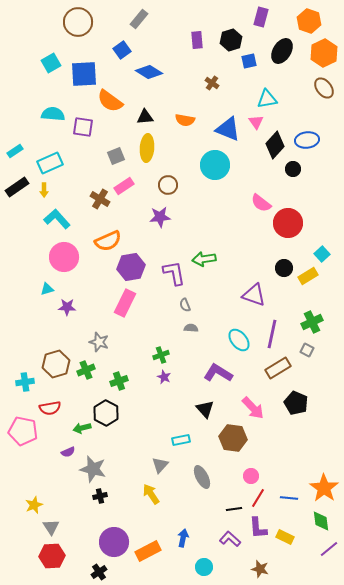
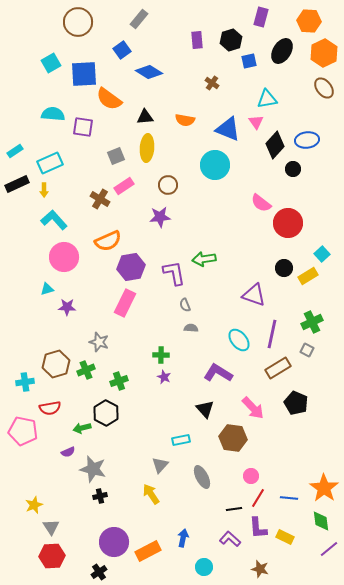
orange hexagon at (309, 21): rotated 15 degrees counterclockwise
orange semicircle at (110, 101): moved 1 px left, 2 px up
black rectangle at (17, 187): moved 3 px up; rotated 10 degrees clockwise
cyan L-shape at (57, 219): moved 3 px left, 1 px down
green cross at (161, 355): rotated 21 degrees clockwise
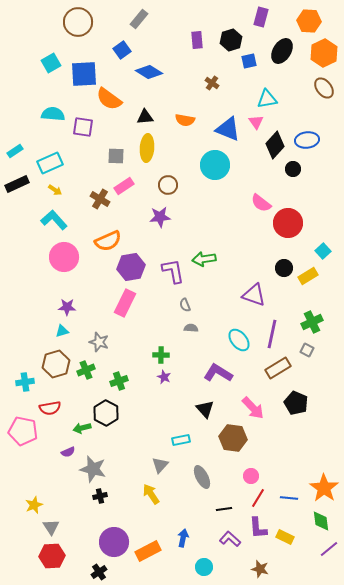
gray square at (116, 156): rotated 24 degrees clockwise
yellow arrow at (44, 190): moved 11 px right; rotated 56 degrees counterclockwise
cyan square at (322, 254): moved 1 px right, 3 px up
purple L-shape at (174, 273): moved 1 px left, 2 px up
cyan triangle at (47, 289): moved 15 px right, 42 px down
black line at (234, 509): moved 10 px left
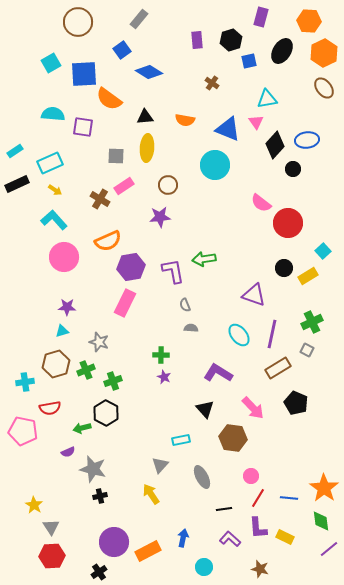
cyan ellipse at (239, 340): moved 5 px up
green cross at (119, 381): moved 6 px left
yellow star at (34, 505): rotated 18 degrees counterclockwise
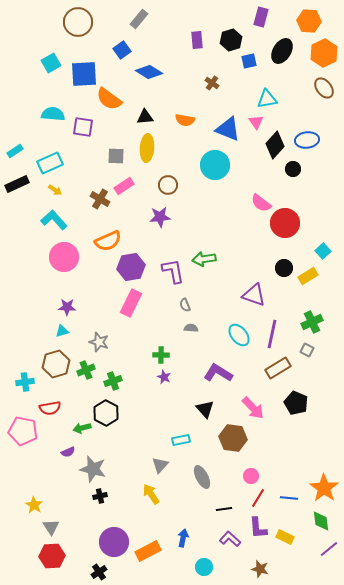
red circle at (288, 223): moved 3 px left
pink rectangle at (125, 303): moved 6 px right
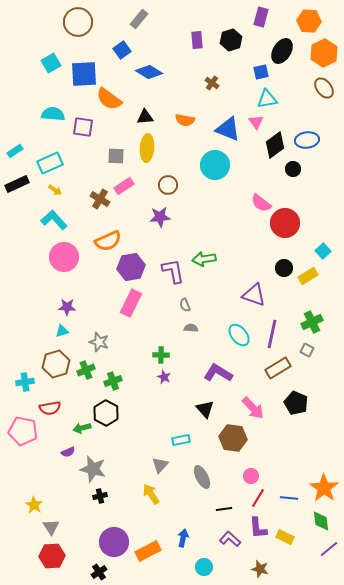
blue square at (249, 61): moved 12 px right, 11 px down
black diamond at (275, 145): rotated 12 degrees clockwise
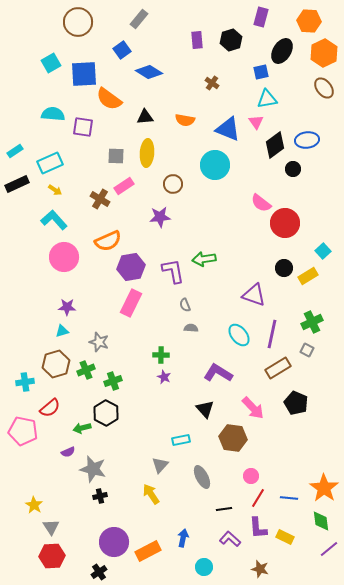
yellow ellipse at (147, 148): moved 5 px down
brown circle at (168, 185): moved 5 px right, 1 px up
red semicircle at (50, 408): rotated 30 degrees counterclockwise
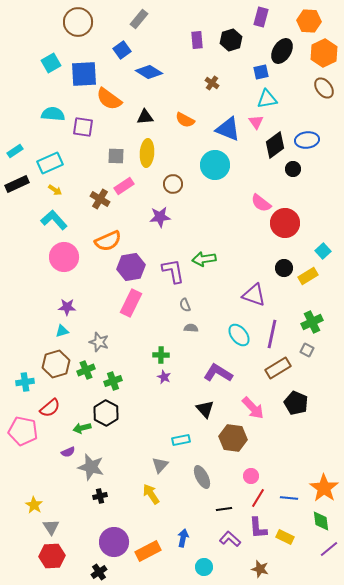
orange semicircle at (185, 120): rotated 18 degrees clockwise
gray star at (93, 469): moved 2 px left, 2 px up
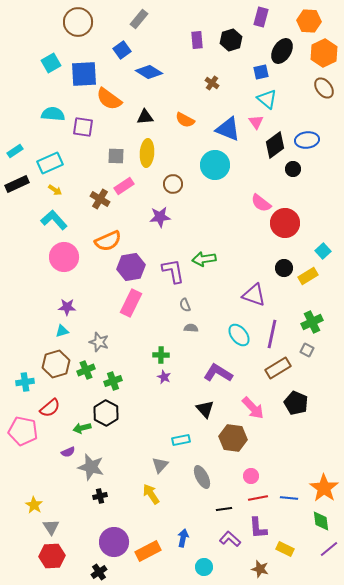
cyan triangle at (267, 99): rotated 50 degrees clockwise
red line at (258, 498): rotated 48 degrees clockwise
yellow rectangle at (285, 537): moved 12 px down
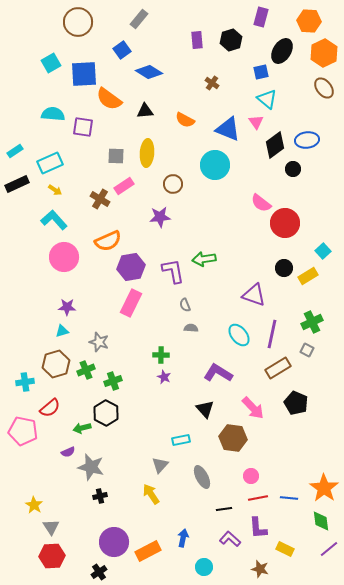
black triangle at (145, 117): moved 6 px up
